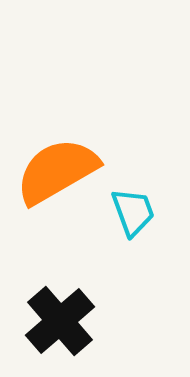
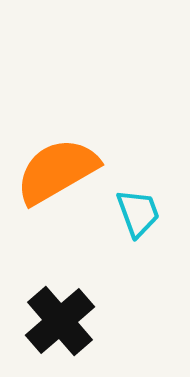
cyan trapezoid: moved 5 px right, 1 px down
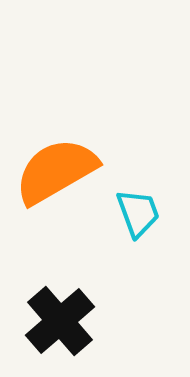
orange semicircle: moved 1 px left
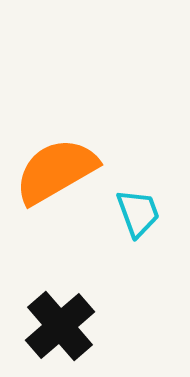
black cross: moved 5 px down
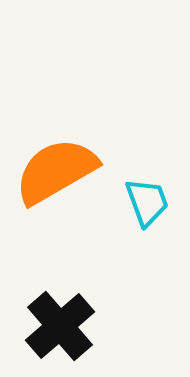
cyan trapezoid: moved 9 px right, 11 px up
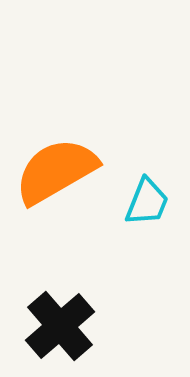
cyan trapezoid: rotated 42 degrees clockwise
